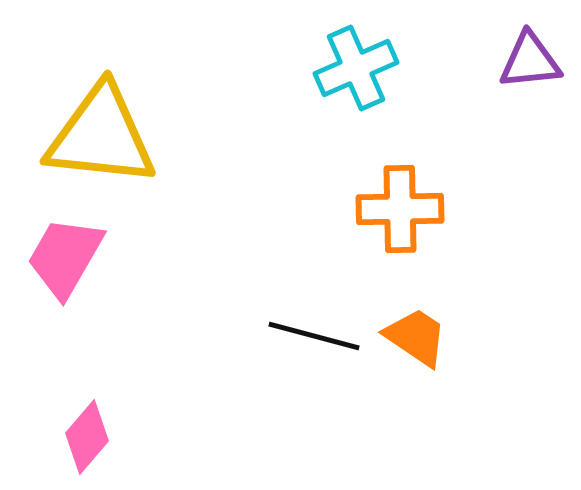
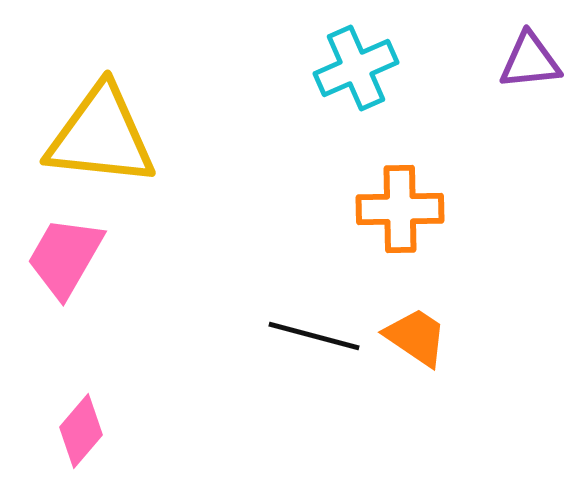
pink diamond: moved 6 px left, 6 px up
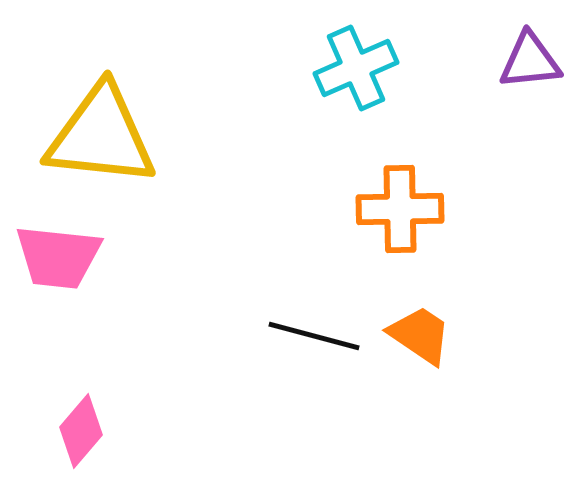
pink trapezoid: moved 7 px left; rotated 114 degrees counterclockwise
orange trapezoid: moved 4 px right, 2 px up
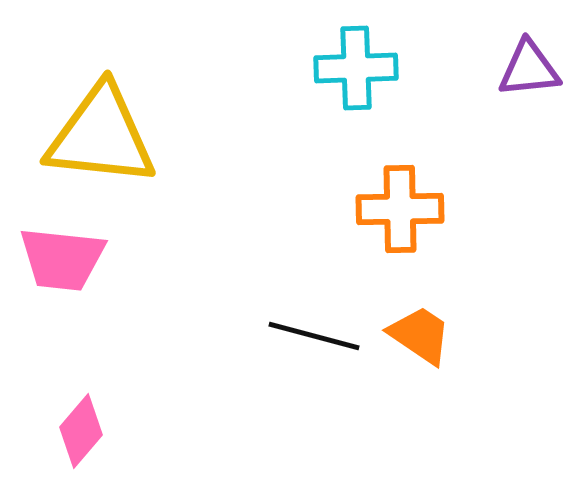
purple triangle: moved 1 px left, 8 px down
cyan cross: rotated 22 degrees clockwise
pink trapezoid: moved 4 px right, 2 px down
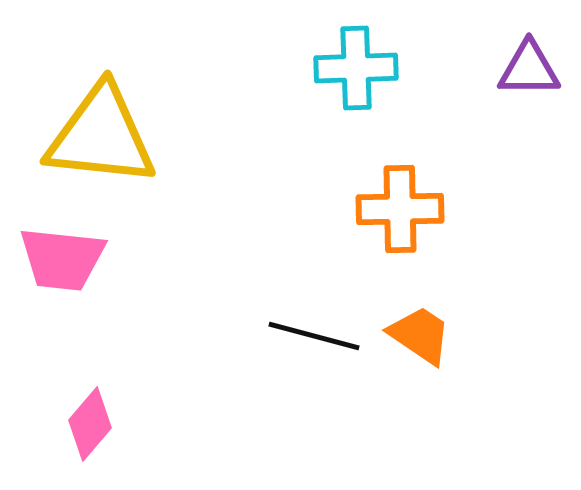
purple triangle: rotated 6 degrees clockwise
pink diamond: moved 9 px right, 7 px up
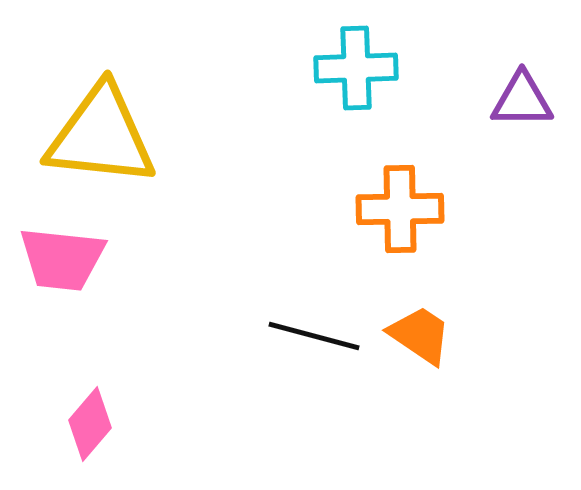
purple triangle: moved 7 px left, 31 px down
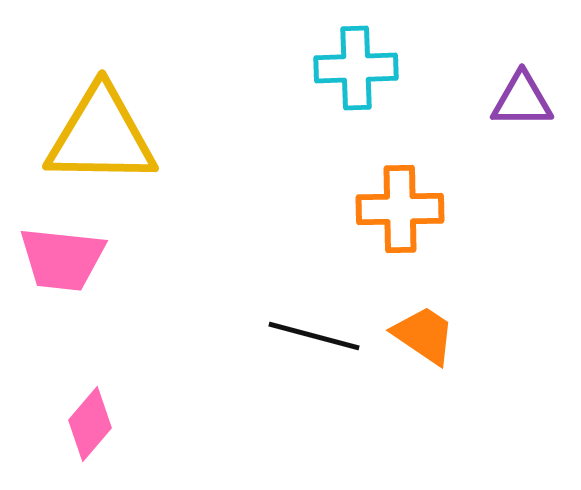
yellow triangle: rotated 5 degrees counterclockwise
orange trapezoid: moved 4 px right
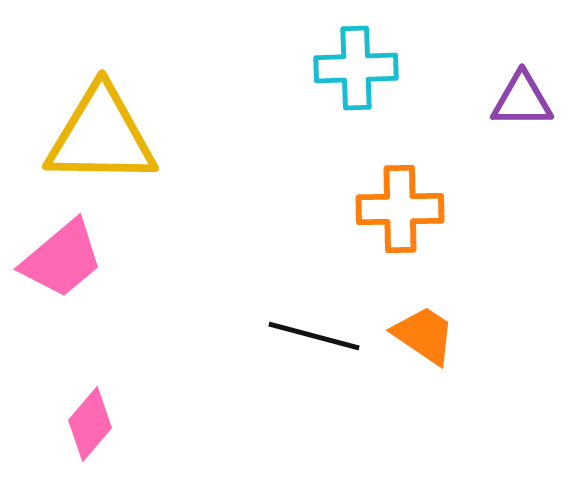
pink trapezoid: rotated 46 degrees counterclockwise
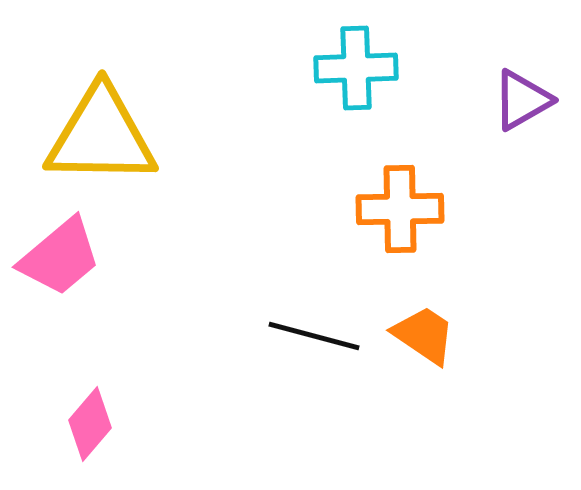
purple triangle: rotated 30 degrees counterclockwise
pink trapezoid: moved 2 px left, 2 px up
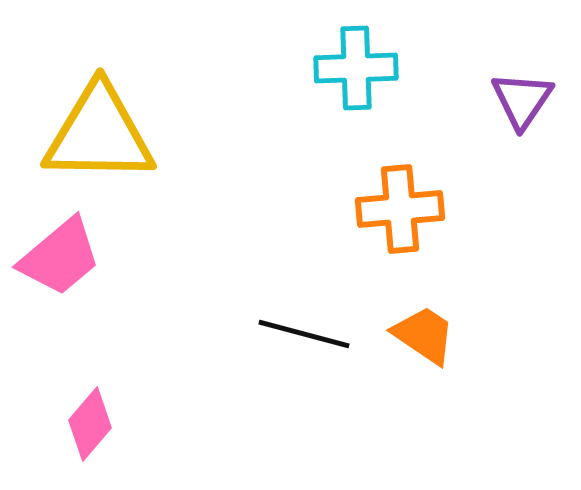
purple triangle: rotated 26 degrees counterclockwise
yellow triangle: moved 2 px left, 2 px up
orange cross: rotated 4 degrees counterclockwise
black line: moved 10 px left, 2 px up
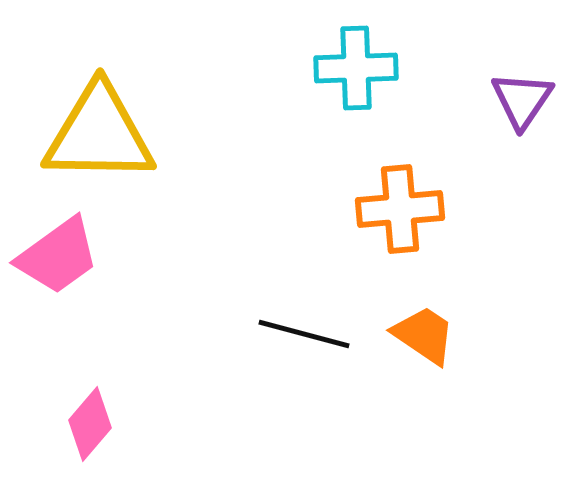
pink trapezoid: moved 2 px left, 1 px up; rotated 4 degrees clockwise
